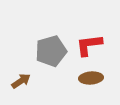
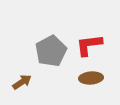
gray pentagon: rotated 12 degrees counterclockwise
brown arrow: moved 1 px right, 1 px down
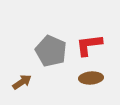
gray pentagon: rotated 20 degrees counterclockwise
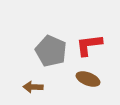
brown ellipse: moved 3 px left, 1 px down; rotated 25 degrees clockwise
brown arrow: moved 11 px right, 5 px down; rotated 144 degrees counterclockwise
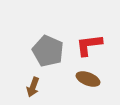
gray pentagon: moved 3 px left
brown arrow: rotated 72 degrees counterclockwise
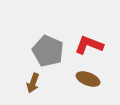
red L-shape: rotated 28 degrees clockwise
brown arrow: moved 4 px up
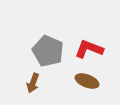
red L-shape: moved 4 px down
brown ellipse: moved 1 px left, 2 px down
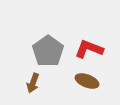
gray pentagon: rotated 12 degrees clockwise
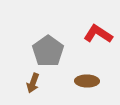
red L-shape: moved 9 px right, 15 px up; rotated 12 degrees clockwise
brown ellipse: rotated 20 degrees counterclockwise
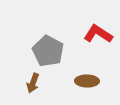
gray pentagon: rotated 8 degrees counterclockwise
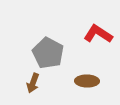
gray pentagon: moved 2 px down
